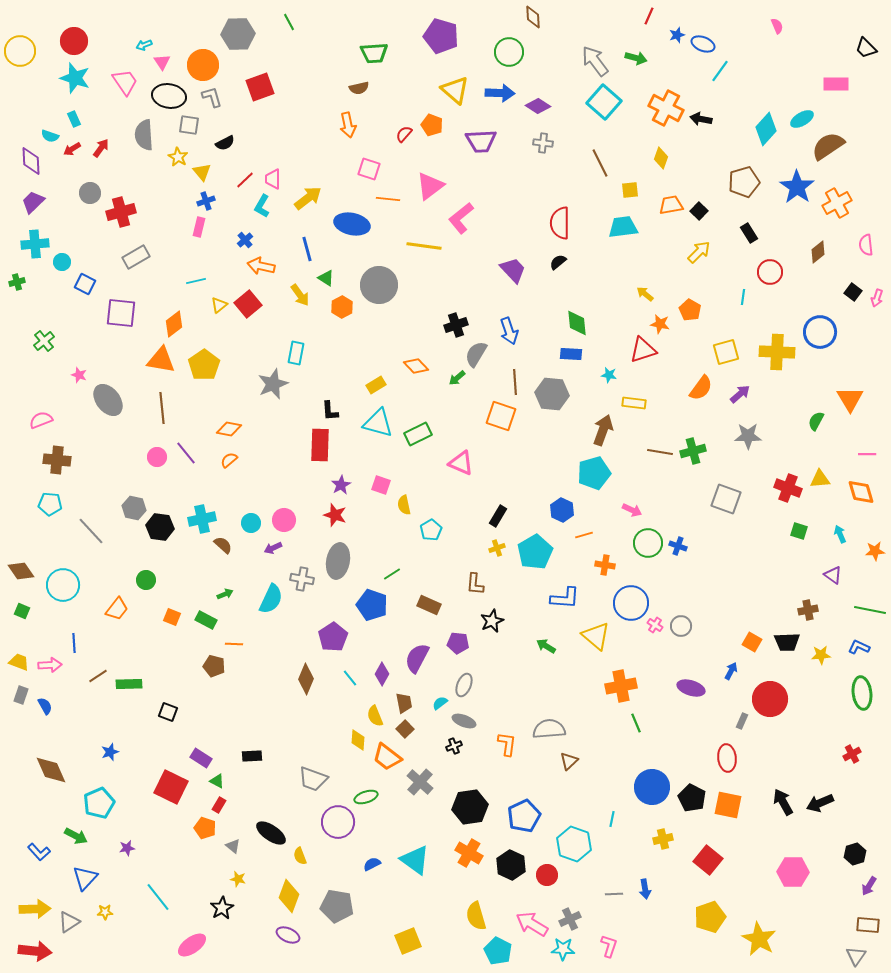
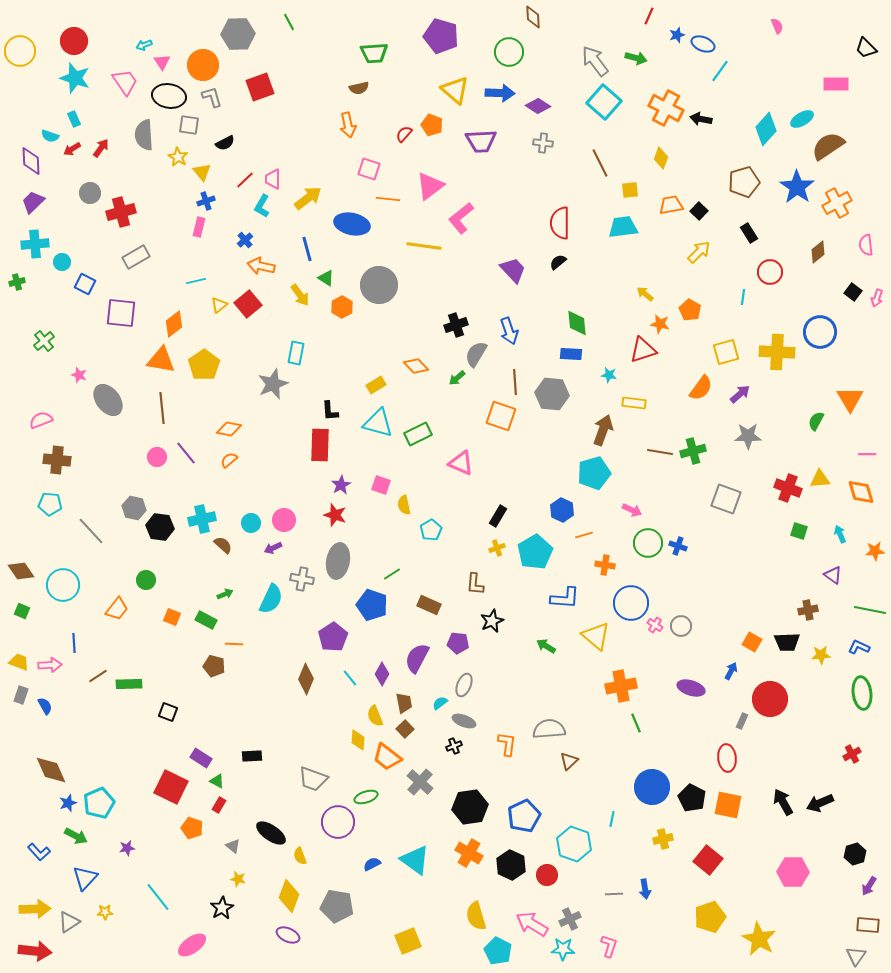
blue star at (110, 752): moved 42 px left, 51 px down
orange pentagon at (205, 828): moved 13 px left
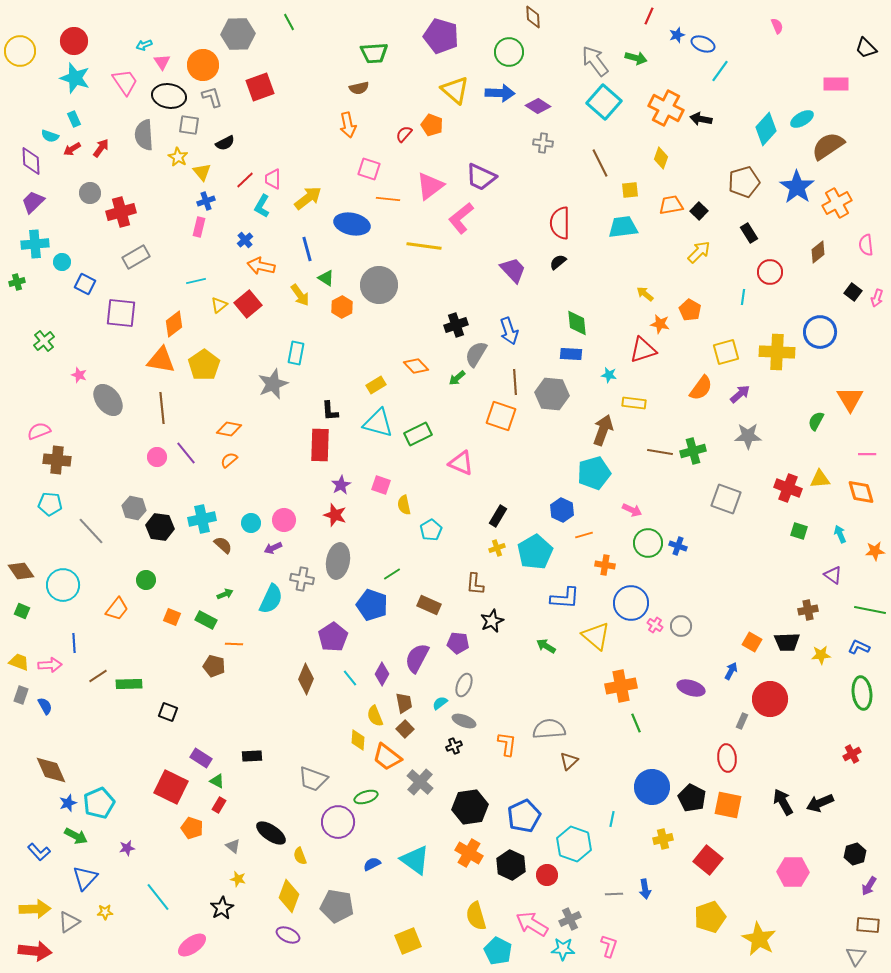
purple trapezoid at (481, 141): moved 36 px down; rotated 28 degrees clockwise
pink semicircle at (41, 420): moved 2 px left, 11 px down
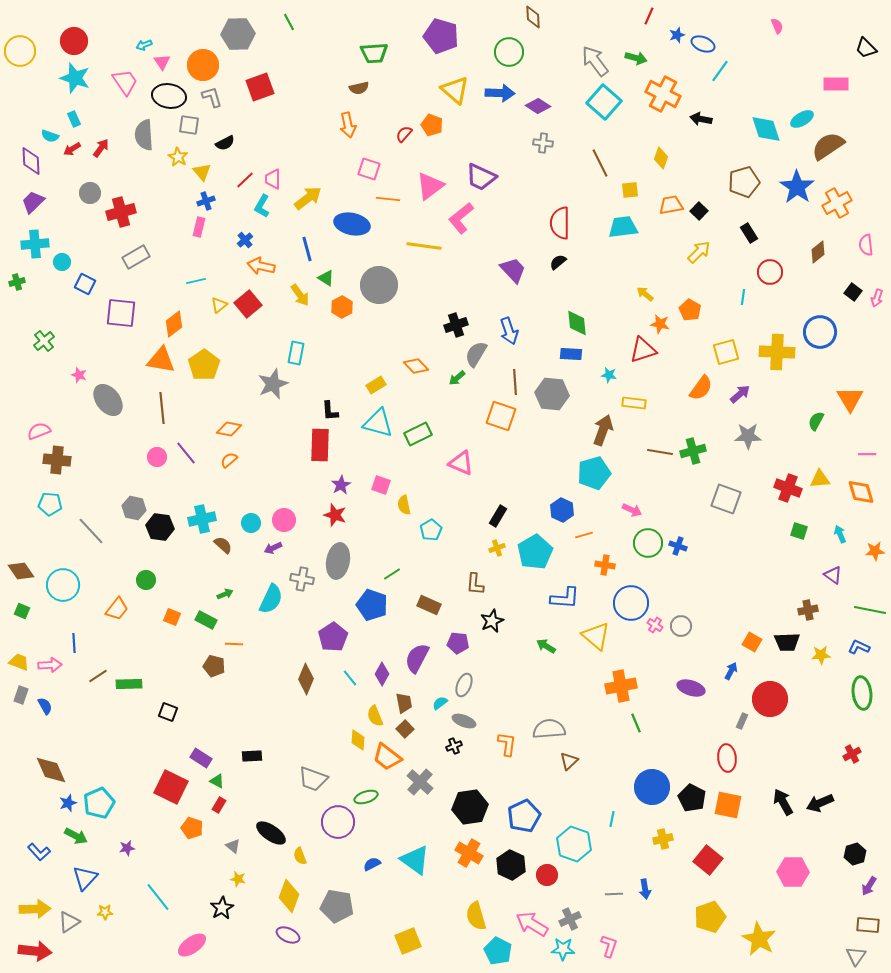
orange cross at (666, 108): moved 3 px left, 14 px up
cyan diamond at (766, 129): rotated 60 degrees counterclockwise
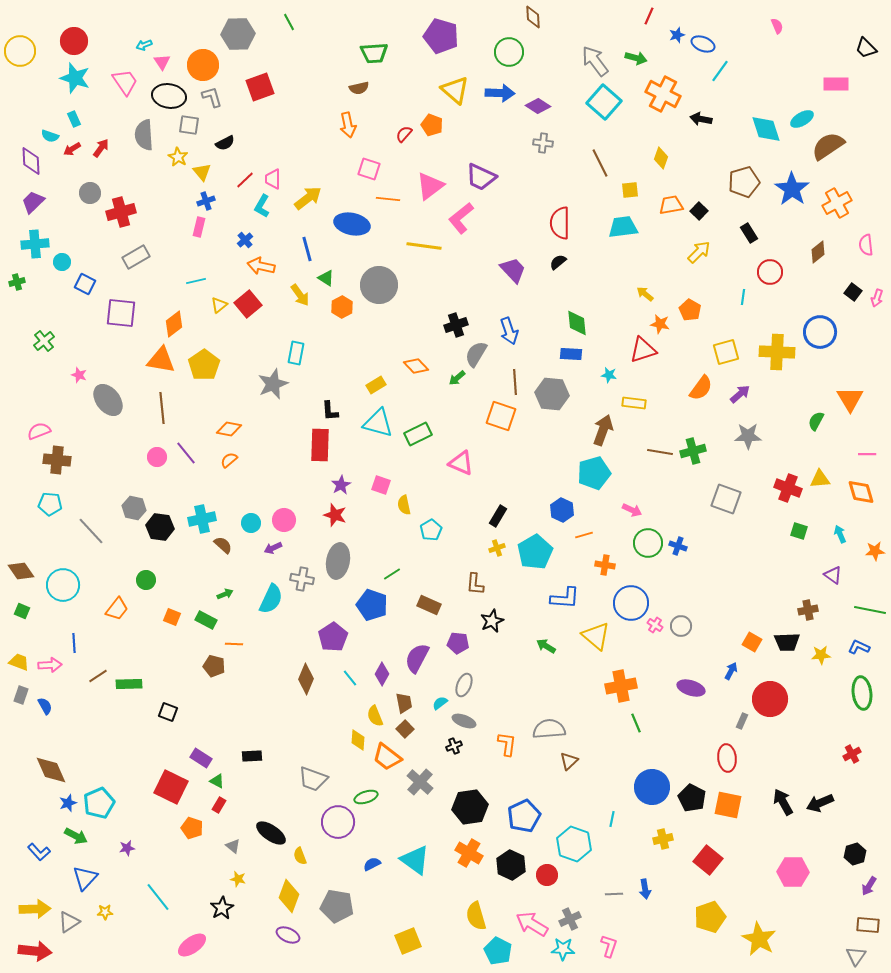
blue star at (797, 187): moved 5 px left, 2 px down
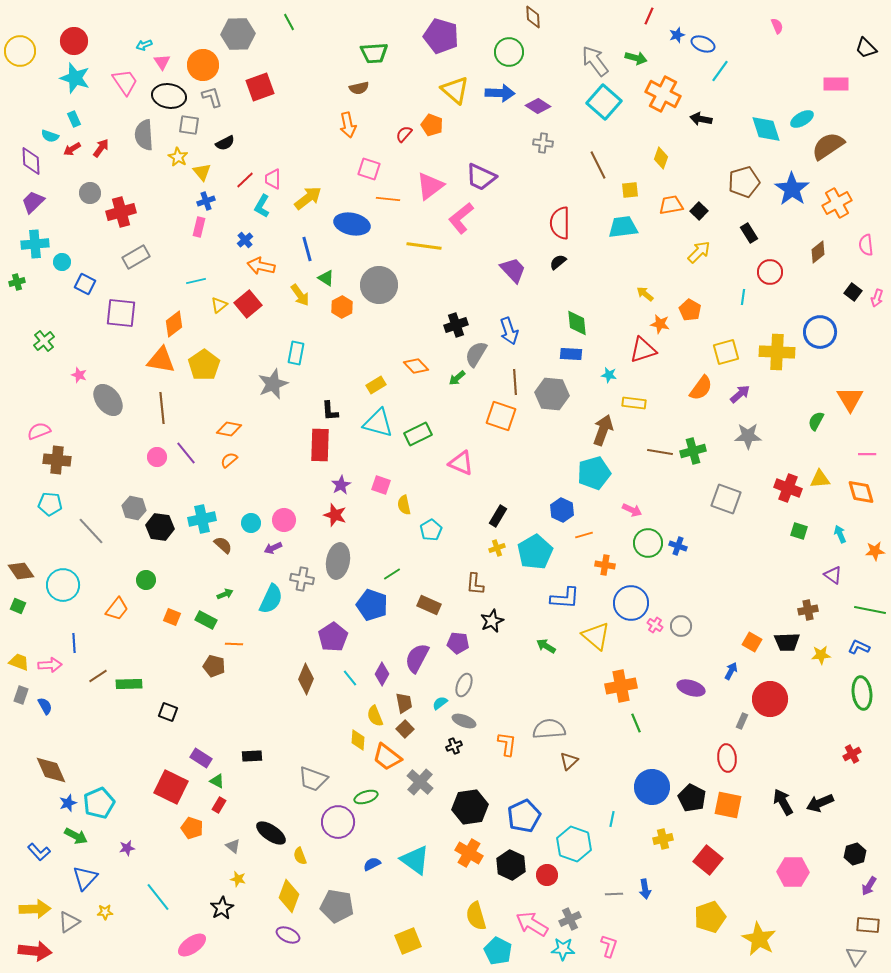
brown line at (600, 163): moved 2 px left, 2 px down
green square at (22, 611): moved 4 px left, 5 px up
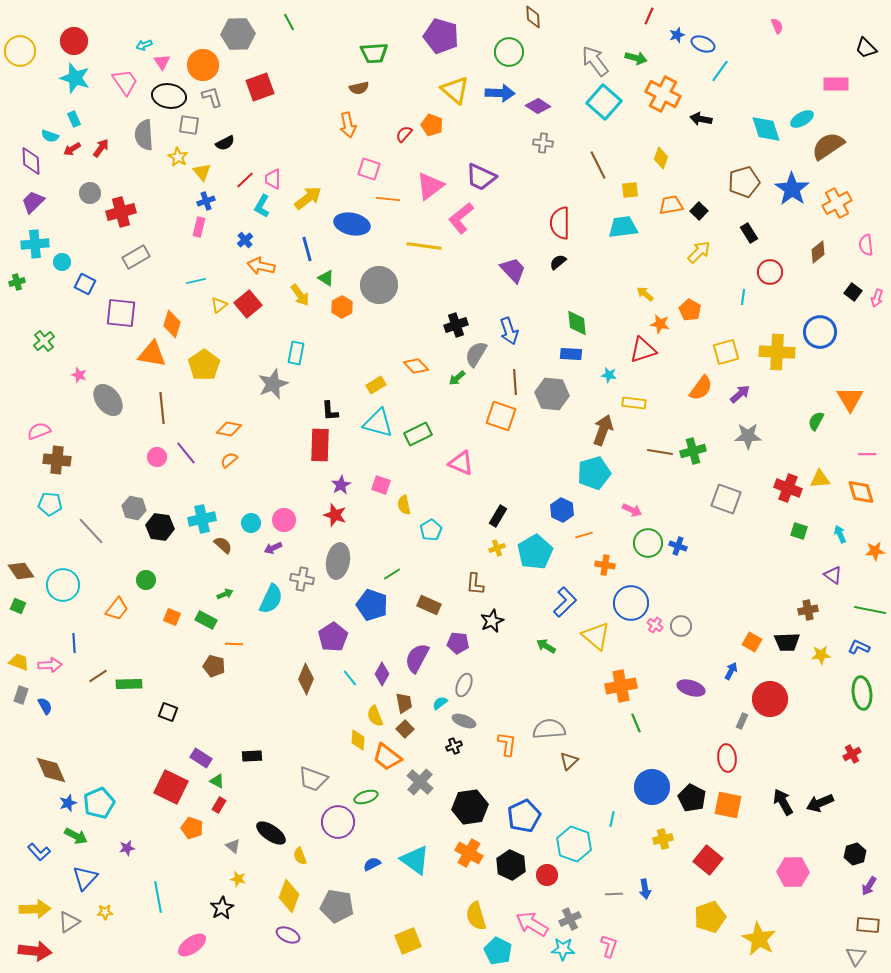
orange diamond at (174, 324): moved 2 px left; rotated 36 degrees counterclockwise
orange triangle at (161, 360): moved 9 px left, 6 px up
blue L-shape at (565, 598): moved 4 px down; rotated 48 degrees counterclockwise
cyan line at (158, 897): rotated 28 degrees clockwise
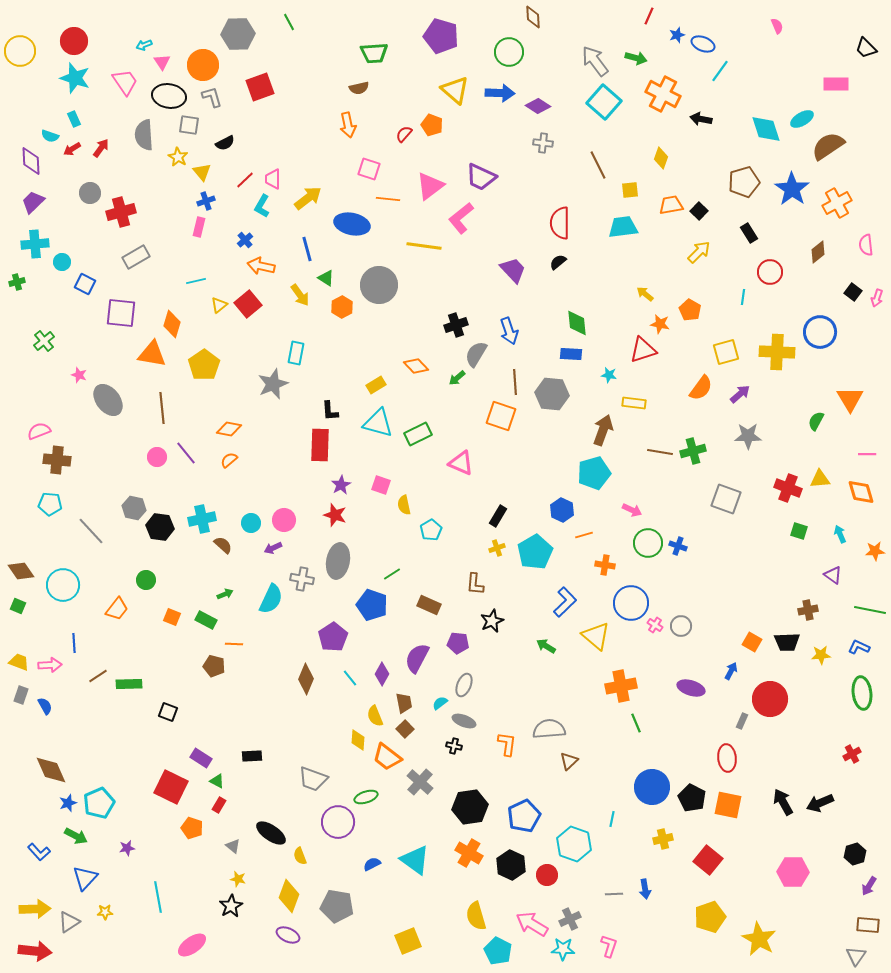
black cross at (454, 746): rotated 35 degrees clockwise
black star at (222, 908): moved 9 px right, 2 px up
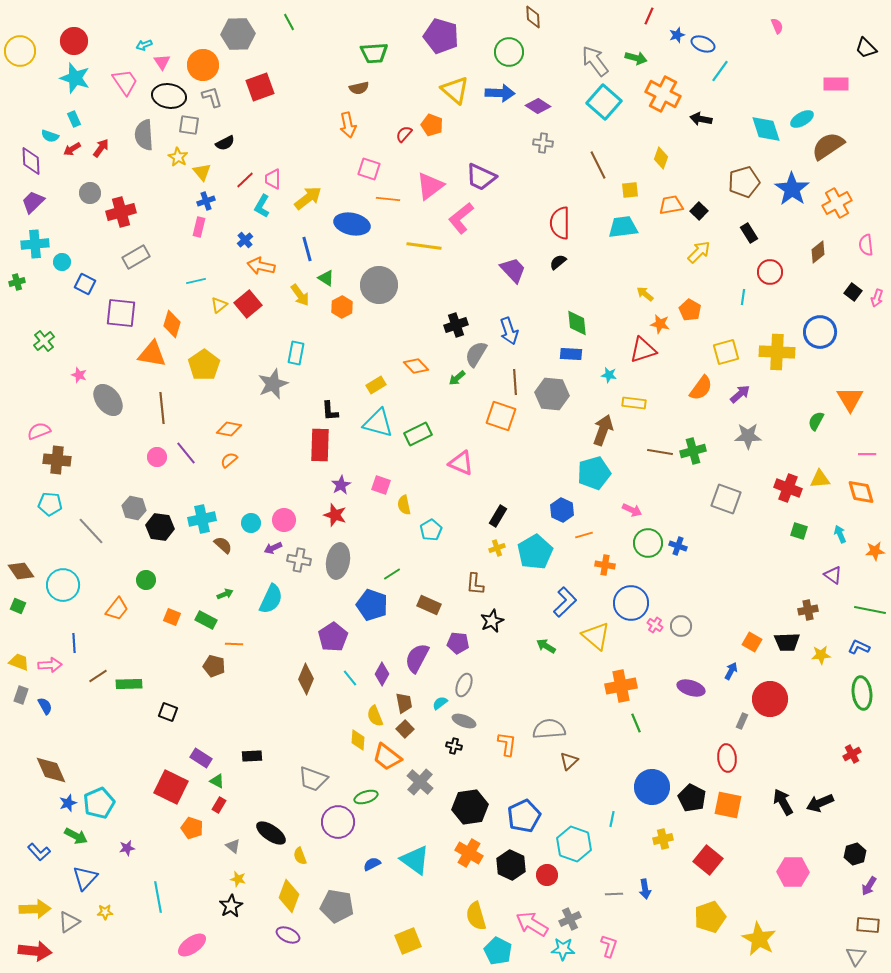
gray cross at (302, 579): moved 3 px left, 19 px up
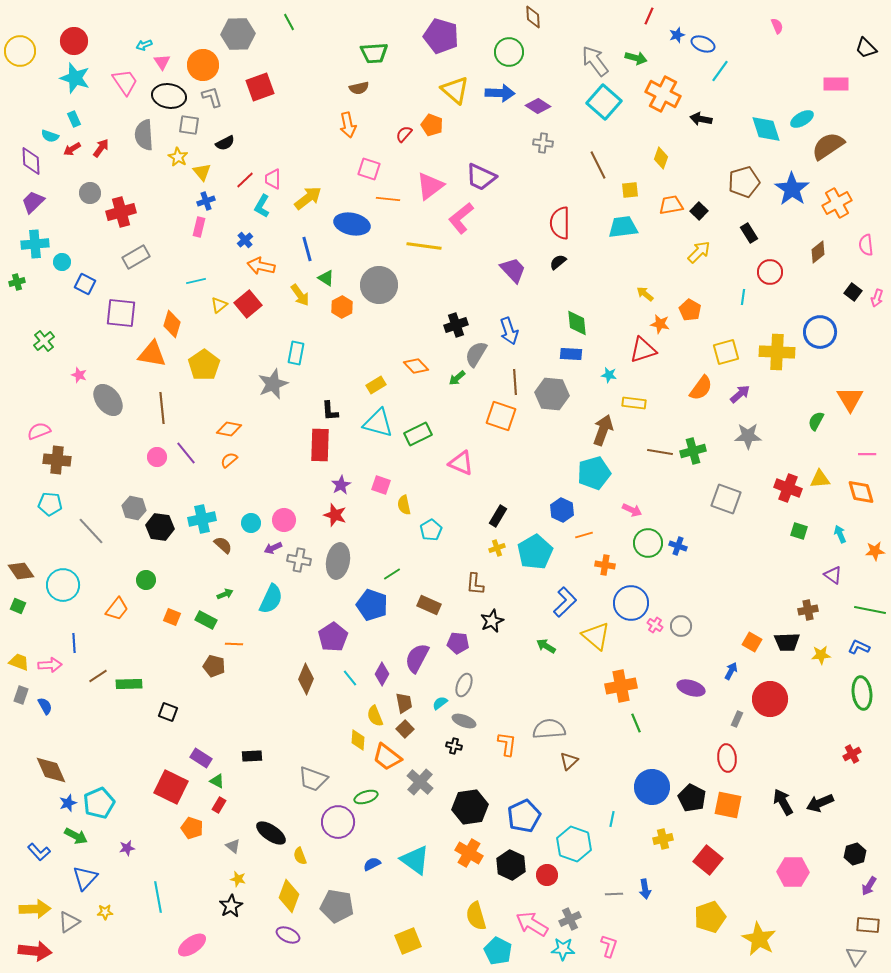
gray rectangle at (742, 721): moved 5 px left, 2 px up
